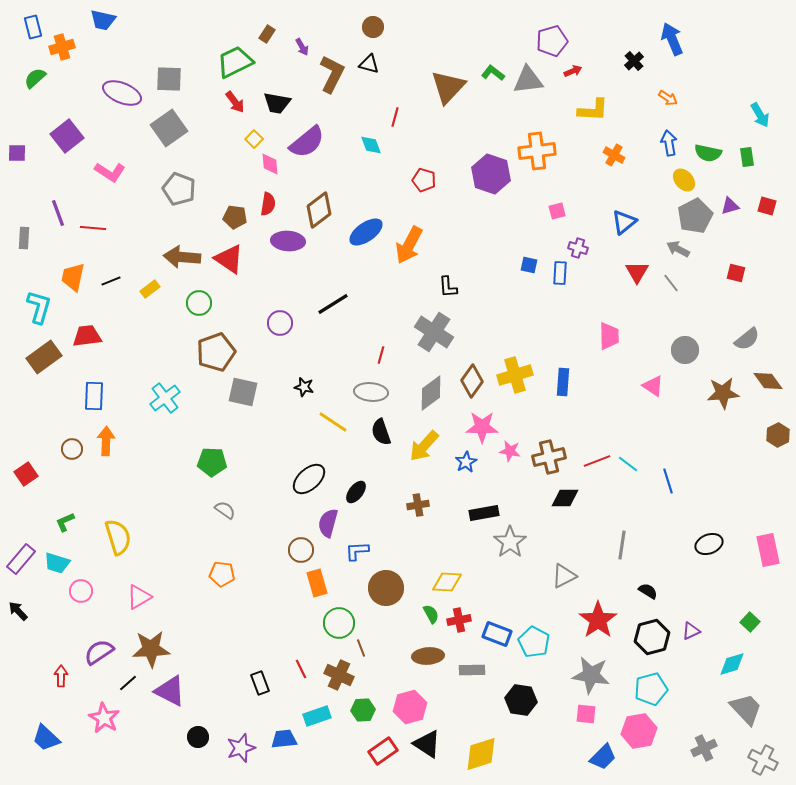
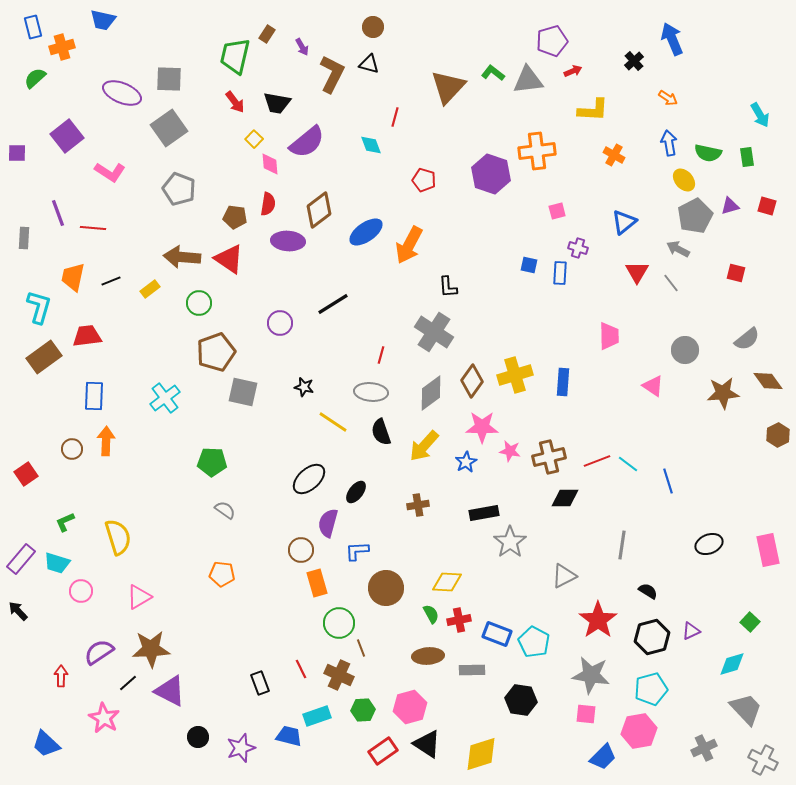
green trapezoid at (235, 62): moved 6 px up; rotated 51 degrees counterclockwise
blue trapezoid at (46, 738): moved 6 px down
blue trapezoid at (284, 739): moved 5 px right, 3 px up; rotated 20 degrees clockwise
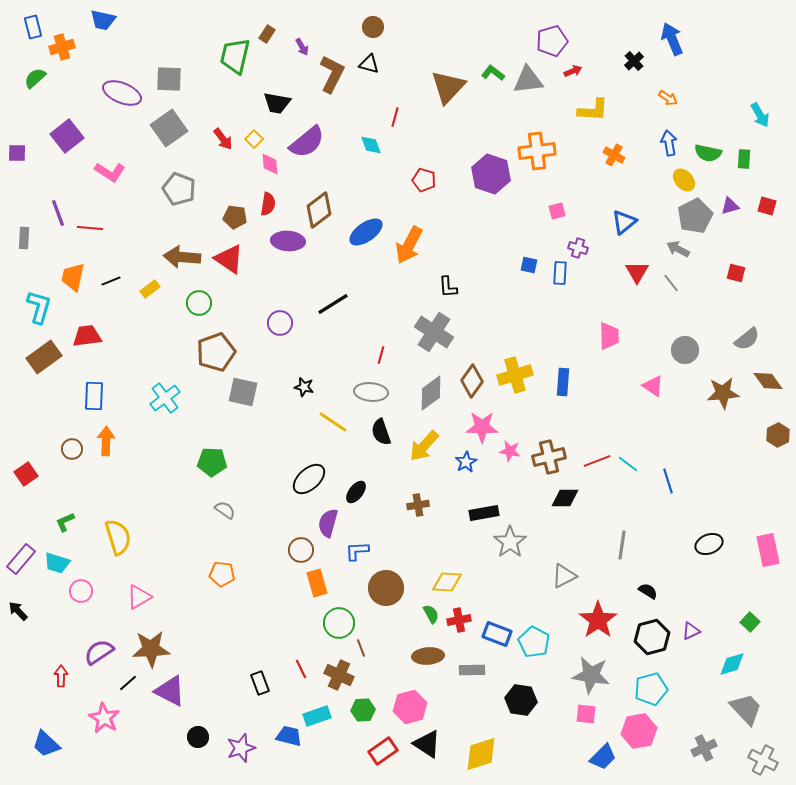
red arrow at (235, 102): moved 12 px left, 37 px down
green rectangle at (747, 157): moved 3 px left, 2 px down; rotated 12 degrees clockwise
red line at (93, 228): moved 3 px left
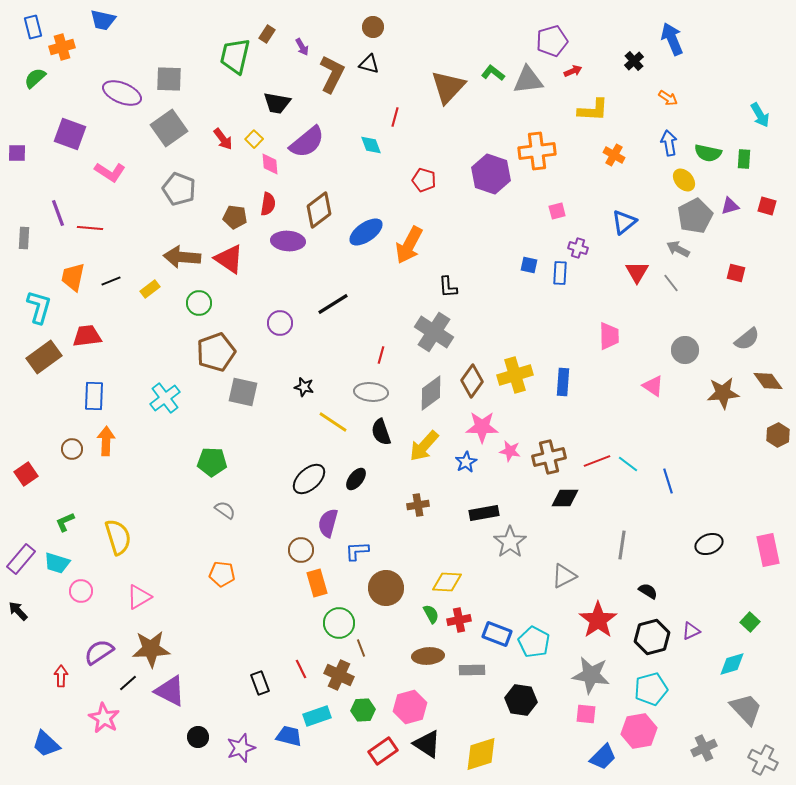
purple square at (67, 136): moved 3 px right, 2 px up; rotated 32 degrees counterclockwise
black ellipse at (356, 492): moved 13 px up
